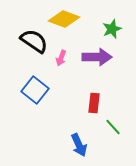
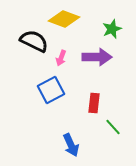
black semicircle: rotated 8 degrees counterclockwise
blue square: moved 16 px right; rotated 24 degrees clockwise
blue arrow: moved 8 px left
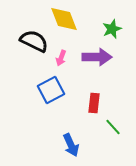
yellow diamond: rotated 48 degrees clockwise
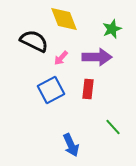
pink arrow: rotated 21 degrees clockwise
red rectangle: moved 6 px left, 14 px up
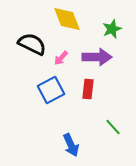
yellow diamond: moved 3 px right
black semicircle: moved 2 px left, 3 px down
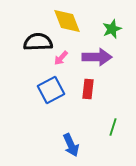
yellow diamond: moved 2 px down
black semicircle: moved 6 px right, 2 px up; rotated 28 degrees counterclockwise
green line: rotated 60 degrees clockwise
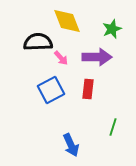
pink arrow: rotated 84 degrees counterclockwise
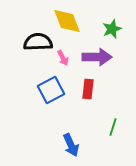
pink arrow: moved 2 px right; rotated 14 degrees clockwise
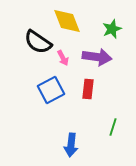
black semicircle: rotated 144 degrees counterclockwise
purple arrow: rotated 8 degrees clockwise
blue arrow: rotated 30 degrees clockwise
